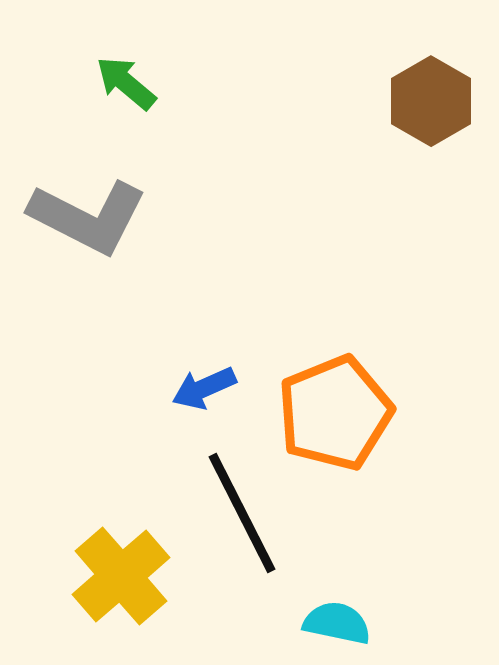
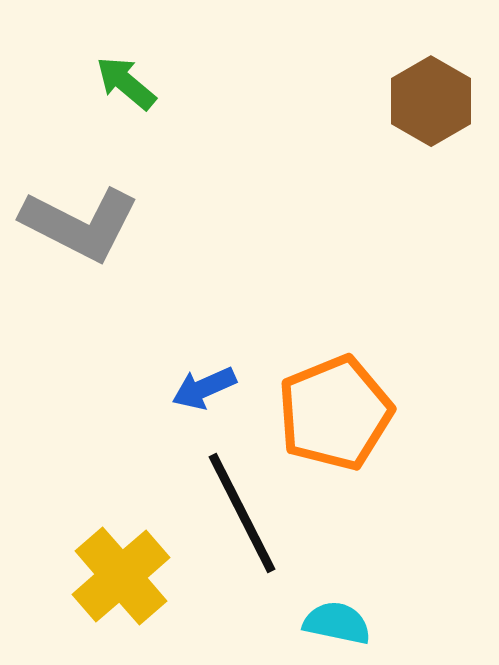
gray L-shape: moved 8 px left, 7 px down
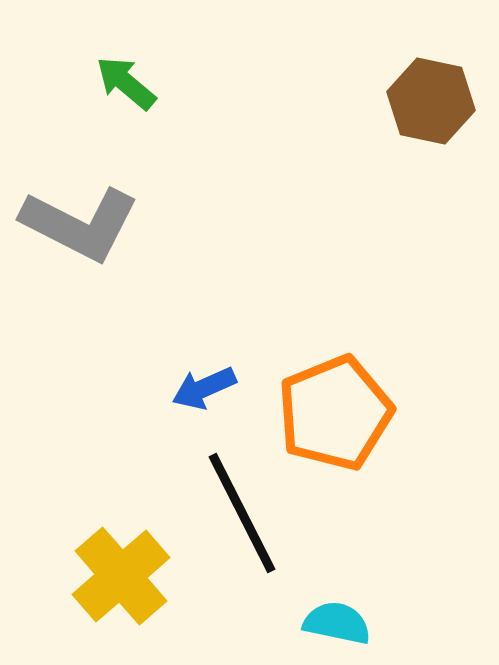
brown hexagon: rotated 18 degrees counterclockwise
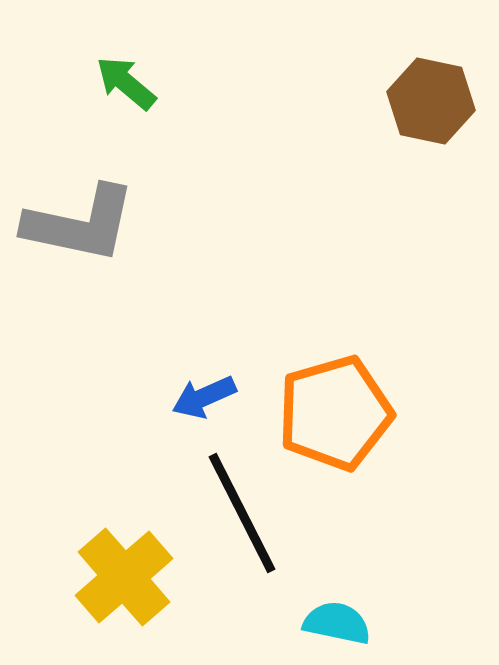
gray L-shape: rotated 15 degrees counterclockwise
blue arrow: moved 9 px down
orange pentagon: rotated 6 degrees clockwise
yellow cross: moved 3 px right, 1 px down
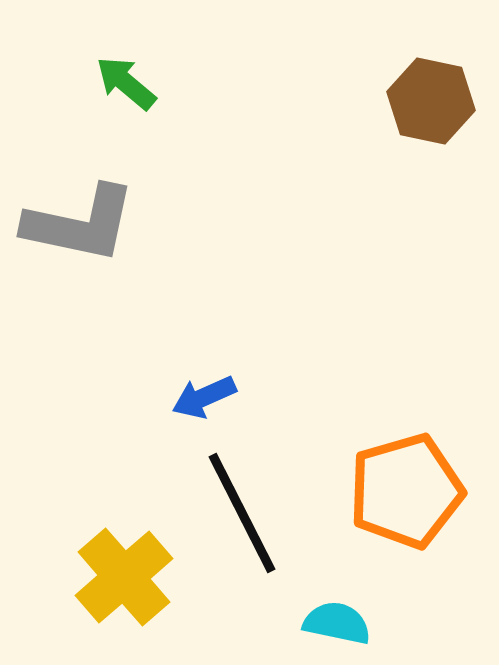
orange pentagon: moved 71 px right, 78 px down
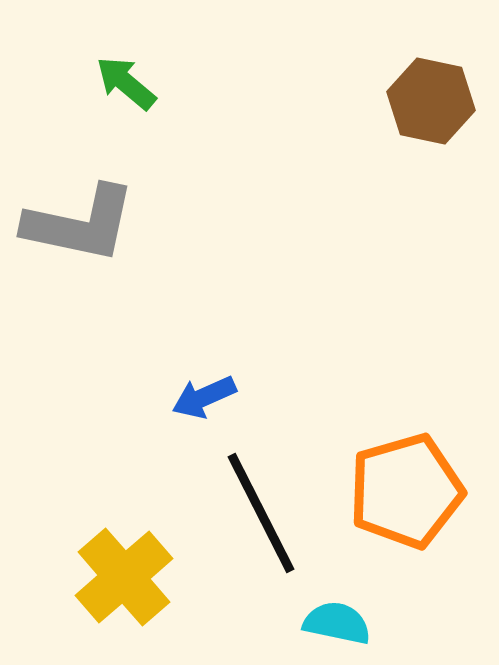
black line: moved 19 px right
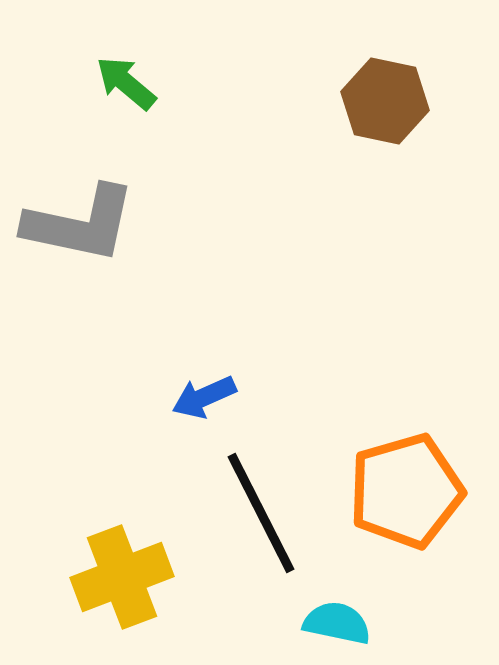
brown hexagon: moved 46 px left
yellow cross: moved 2 px left; rotated 20 degrees clockwise
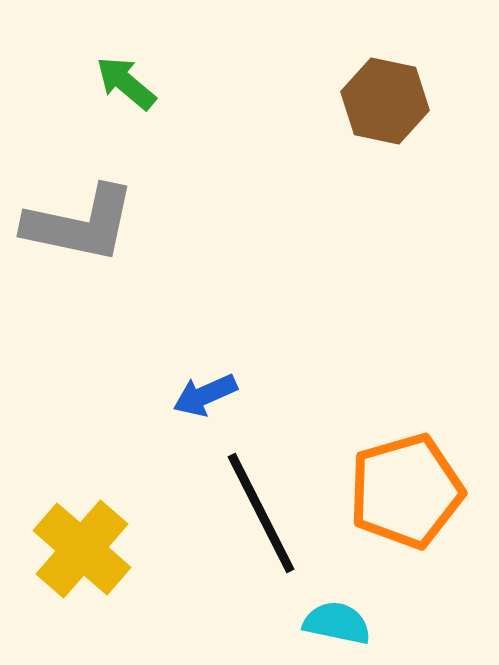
blue arrow: moved 1 px right, 2 px up
yellow cross: moved 40 px left, 28 px up; rotated 28 degrees counterclockwise
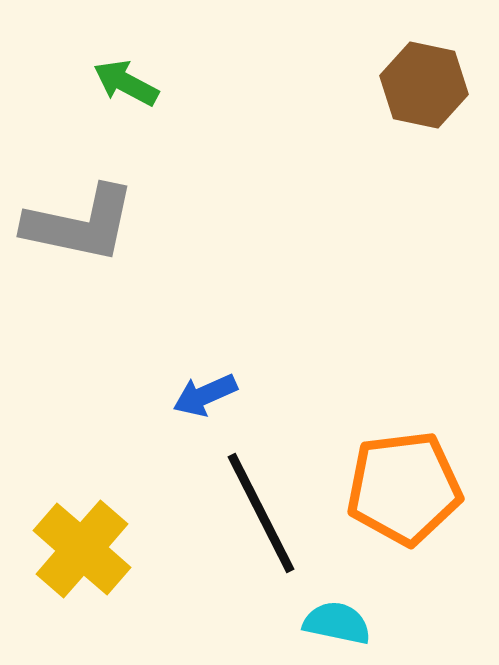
green arrow: rotated 12 degrees counterclockwise
brown hexagon: moved 39 px right, 16 px up
orange pentagon: moved 2 px left, 3 px up; rotated 9 degrees clockwise
